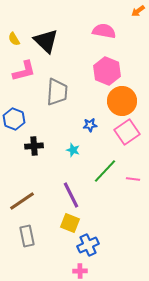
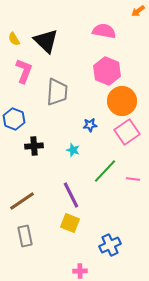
pink L-shape: rotated 55 degrees counterclockwise
gray rectangle: moved 2 px left
blue cross: moved 22 px right
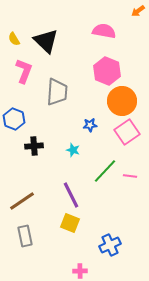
pink line: moved 3 px left, 3 px up
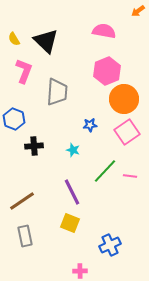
pink hexagon: rotated 16 degrees clockwise
orange circle: moved 2 px right, 2 px up
purple line: moved 1 px right, 3 px up
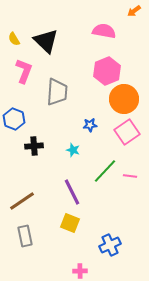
orange arrow: moved 4 px left
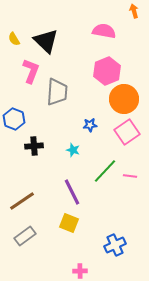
orange arrow: rotated 112 degrees clockwise
pink L-shape: moved 7 px right
yellow square: moved 1 px left
gray rectangle: rotated 65 degrees clockwise
blue cross: moved 5 px right
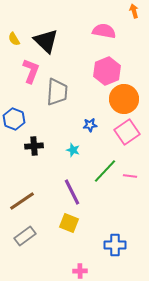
blue cross: rotated 25 degrees clockwise
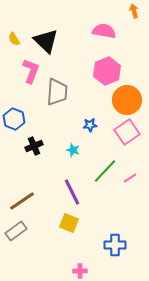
orange circle: moved 3 px right, 1 px down
black cross: rotated 18 degrees counterclockwise
pink line: moved 2 px down; rotated 40 degrees counterclockwise
gray rectangle: moved 9 px left, 5 px up
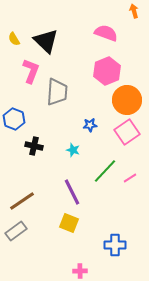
pink semicircle: moved 2 px right, 2 px down; rotated 10 degrees clockwise
black cross: rotated 36 degrees clockwise
